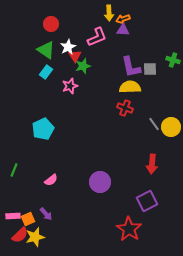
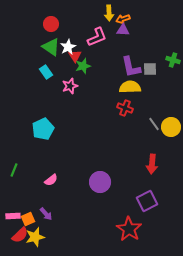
green triangle: moved 5 px right, 3 px up
cyan rectangle: rotated 72 degrees counterclockwise
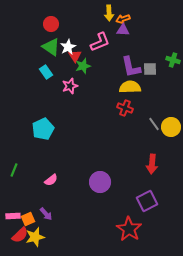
pink L-shape: moved 3 px right, 5 px down
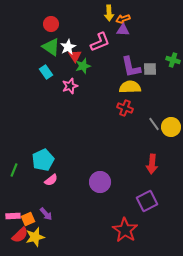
cyan pentagon: moved 31 px down
red star: moved 4 px left, 1 px down
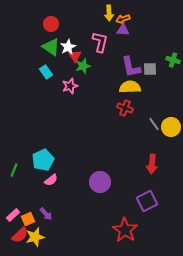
pink L-shape: rotated 55 degrees counterclockwise
pink rectangle: moved 1 px up; rotated 40 degrees counterclockwise
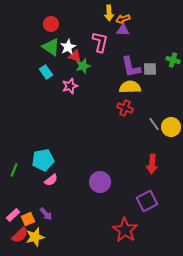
red triangle: rotated 40 degrees counterclockwise
cyan pentagon: rotated 15 degrees clockwise
